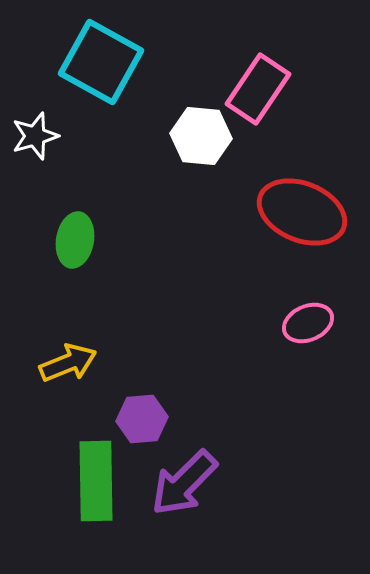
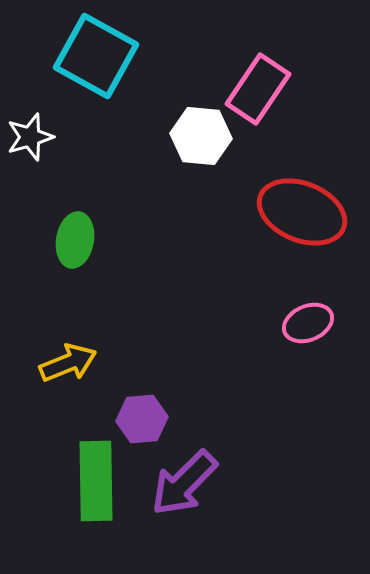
cyan square: moved 5 px left, 6 px up
white star: moved 5 px left, 1 px down
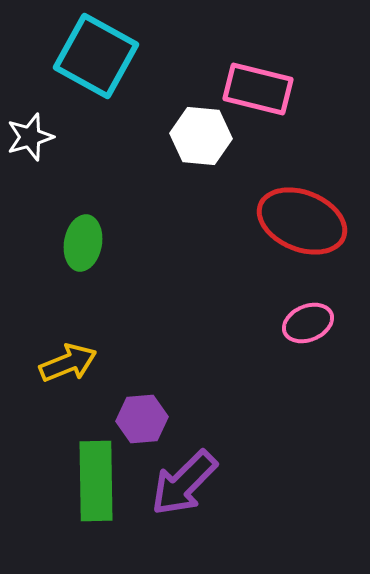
pink rectangle: rotated 70 degrees clockwise
red ellipse: moved 9 px down
green ellipse: moved 8 px right, 3 px down
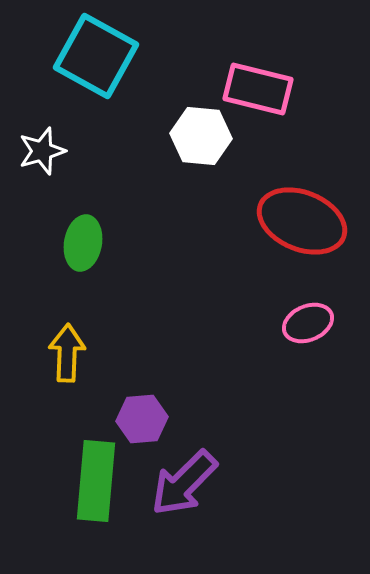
white star: moved 12 px right, 14 px down
yellow arrow: moved 1 px left, 10 px up; rotated 66 degrees counterclockwise
green rectangle: rotated 6 degrees clockwise
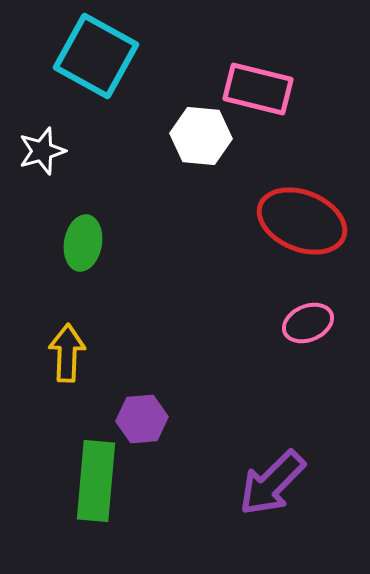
purple arrow: moved 88 px right
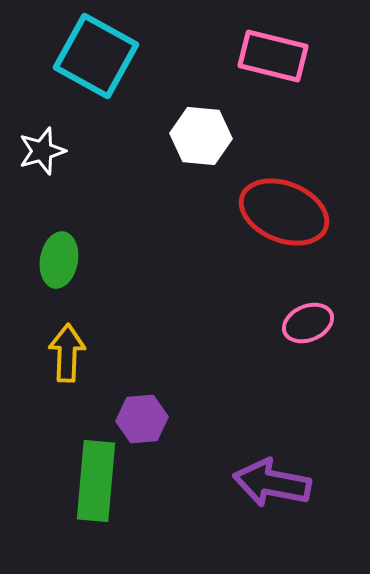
pink rectangle: moved 15 px right, 33 px up
red ellipse: moved 18 px left, 9 px up
green ellipse: moved 24 px left, 17 px down
purple arrow: rotated 56 degrees clockwise
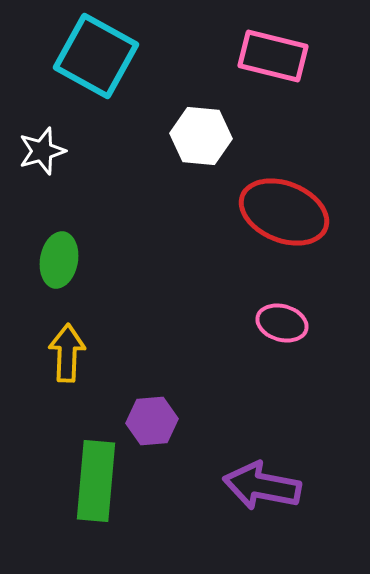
pink ellipse: moved 26 px left; rotated 39 degrees clockwise
purple hexagon: moved 10 px right, 2 px down
purple arrow: moved 10 px left, 3 px down
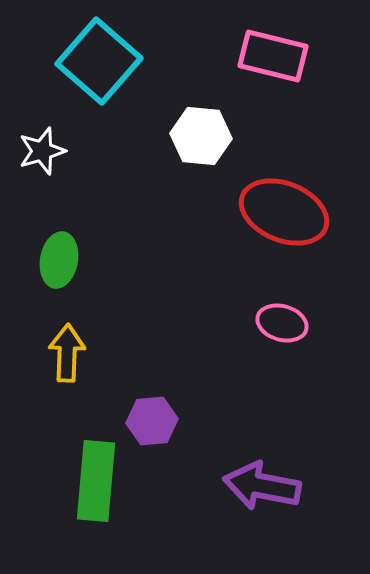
cyan square: moved 3 px right, 5 px down; rotated 12 degrees clockwise
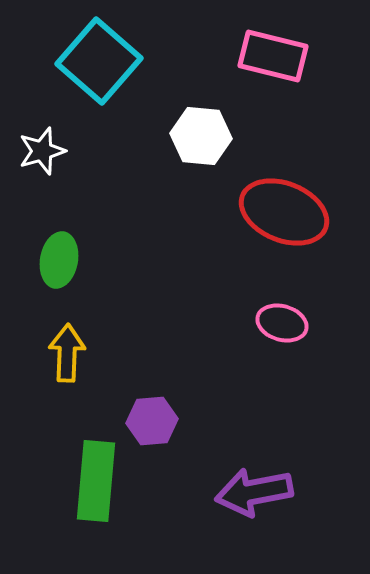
purple arrow: moved 8 px left, 6 px down; rotated 22 degrees counterclockwise
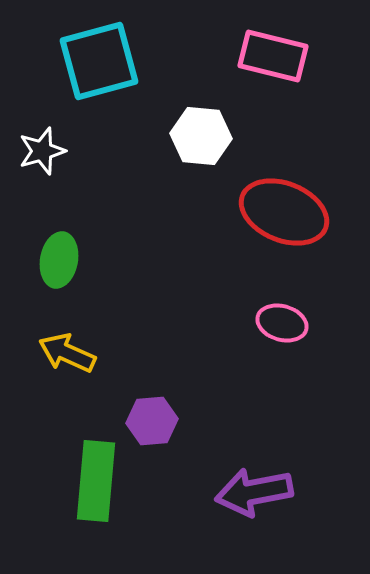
cyan square: rotated 34 degrees clockwise
yellow arrow: rotated 68 degrees counterclockwise
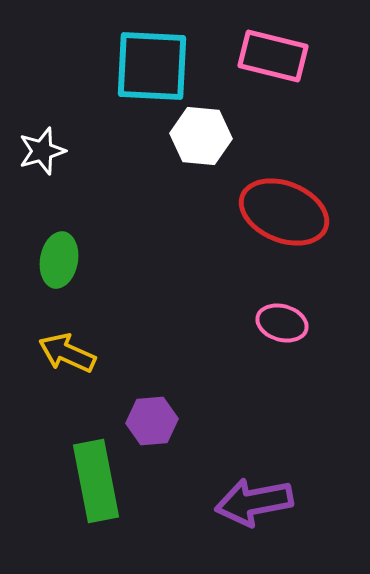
cyan square: moved 53 px right, 5 px down; rotated 18 degrees clockwise
green rectangle: rotated 16 degrees counterclockwise
purple arrow: moved 10 px down
